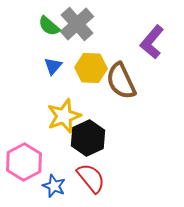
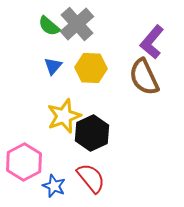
brown semicircle: moved 23 px right, 4 px up
black hexagon: moved 4 px right, 5 px up
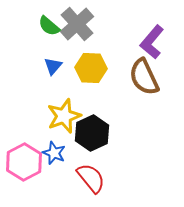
blue star: moved 33 px up
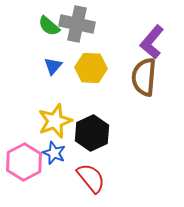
gray cross: rotated 36 degrees counterclockwise
brown semicircle: rotated 30 degrees clockwise
yellow star: moved 9 px left, 5 px down
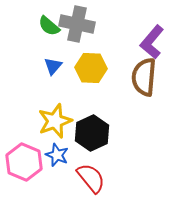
blue star: moved 3 px right, 2 px down
pink hexagon: rotated 9 degrees counterclockwise
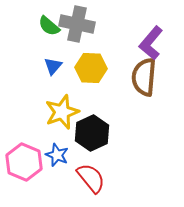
purple L-shape: moved 1 px left, 1 px down
yellow star: moved 7 px right, 9 px up
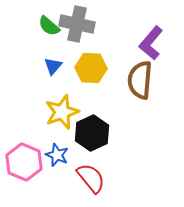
brown semicircle: moved 4 px left, 3 px down
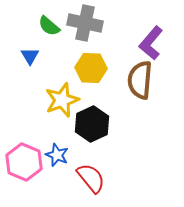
gray cross: moved 8 px right, 1 px up
blue triangle: moved 23 px left, 10 px up; rotated 12 degrees counterclockwise
yellow star: moved 12 px up
black hexagon: moved 9 px up
